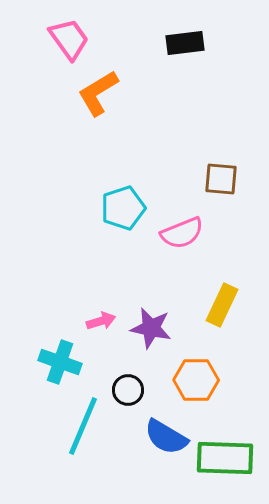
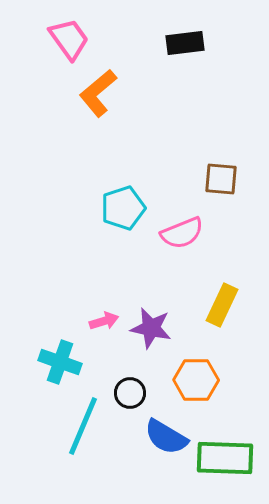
orange L-shape: rotated 9 degrees counterclockwise
pink arrow: moved 3 px right
black circle: moved 2 px right, 3 px down
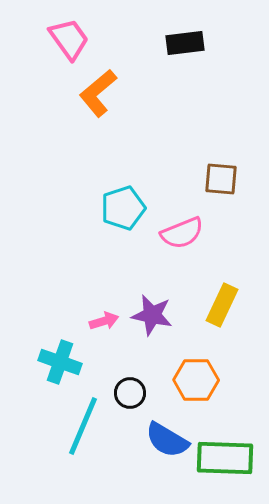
purple star: moved 1 px right, 13 px up
blue semicircle: moved 1 px right, 3 px down
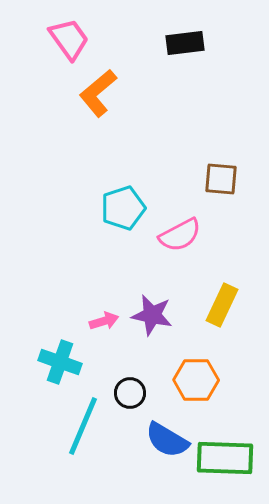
pink semicircle: moved 2 px left, 2 px down; rotated 6 degrees counterclockwise
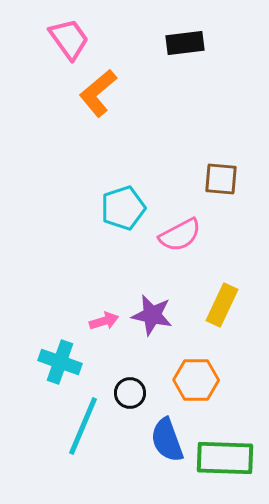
blue semicircle: rotated 39 degrees clockwise
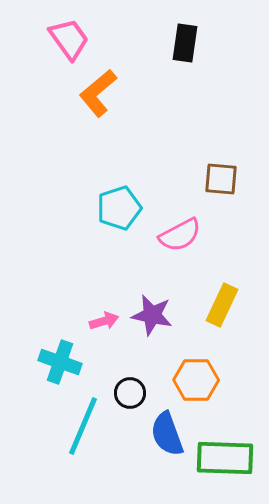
black rectangle: rotated 75 degrees counterclockwise
cyan pentagon: moved 4 px left
blue semicircle: moved 6 px up
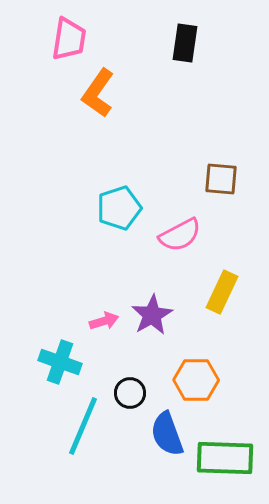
pink trapezoid: rotated 45 degrees clockwise
orange L-shape: rotated 15 degrees counterclockwise
yellow rectangle: moved 13 px up
purple star: rotated 30 degrees clockwise
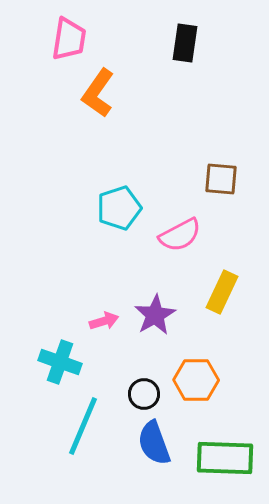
purple star: moved 3 px right
black circle: moved 14 px right, 1 px down
blue semicircle: moved 13 px left, 9 px down
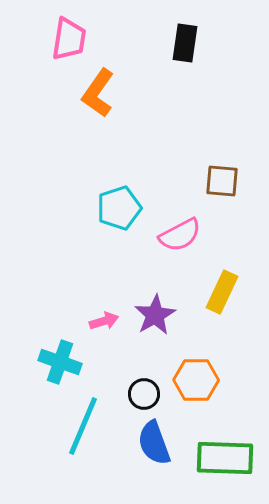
brown square: moved 1 px right, 2 px down
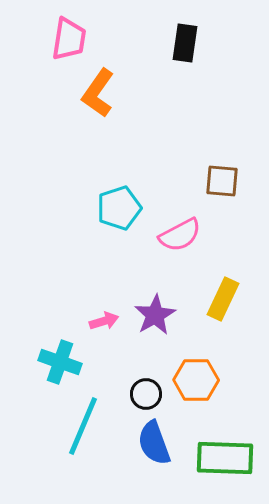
yellow rectangle: moved 1 px right, 7 px down
black circle: moved 2 px right
